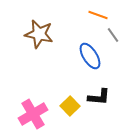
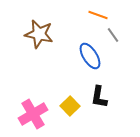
black L-shape: rotated 95 degrees clockwise
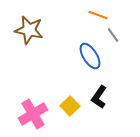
brown star: moved 10 px left, 4 px up
black L-shape: rotated 25 degrees clockwise
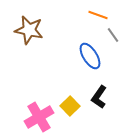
pink cross: moved 6 px right, 3 px down
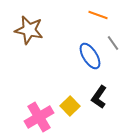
gray line: moved 8 px down
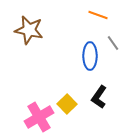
blue ellipse: rotated 32 degrees clockwise
yellow square: moved 3 px left, 2 px up
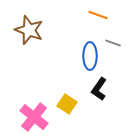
brown star: rotated 8 degrees clockwise
gray line: rotated 35 degrees counterclockwise
black L-shape: moved 8 px up
yellow square: rotated 12 degrees counterclockwise
pink cross: moved 5 px left; rotated 20 degrees counterclockwise
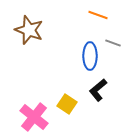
black L-shape: moved 1 px left, 1 px down; rotated 15 degrees clockwise
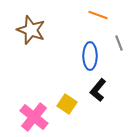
brown star: moved 2 px right
gray line: moved 6 px right; rotated 49 degrees clockwise
black L-shape: rotated 10 degrees counterclockwise
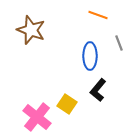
pink cross: moved 3 px right
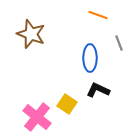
brown star: moved 4 px down
blue ellipse: moved 2 px down
black L-shape: rotated 75 degrees clockwise
